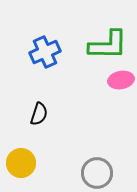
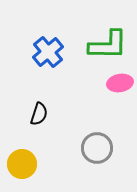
blue cross: moved 3 px right; rotated 16 degrees counterclockwise
pink ellipse: moved 1 px left, 3 px down
yellow circle: moved 1 px right, 1 px down
gray circle: moved 25 px up
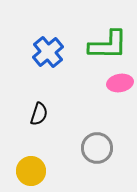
yellow circle: moved 9 px right, 7 px down
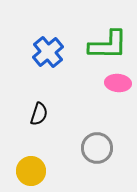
pink ellipse: moved 2 px left; rotated 15 degrees clockwise
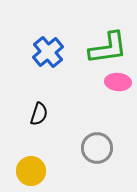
green L-shape: moved 3 px down; rotated 9 degrees counterclockwise
pink ellipse: moved 1 px up
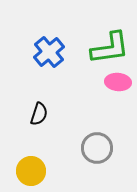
green L-shape: moved 2 px right
blue cross: moved 1 px right
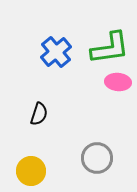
blue cross: moved 7 px right
gray circle: moved 10 px down
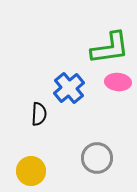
blue cross: moved 13 px right, 36 px down
black semicircle: rotated 15 degrees counterclockwise
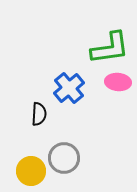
gray circle: moved 33 px left
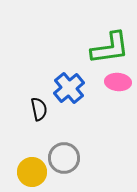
black semicircle: moved 5 px up; rotated 15 degrees counterclockwise
yellow circle: moved 1 px right, 1 px down
